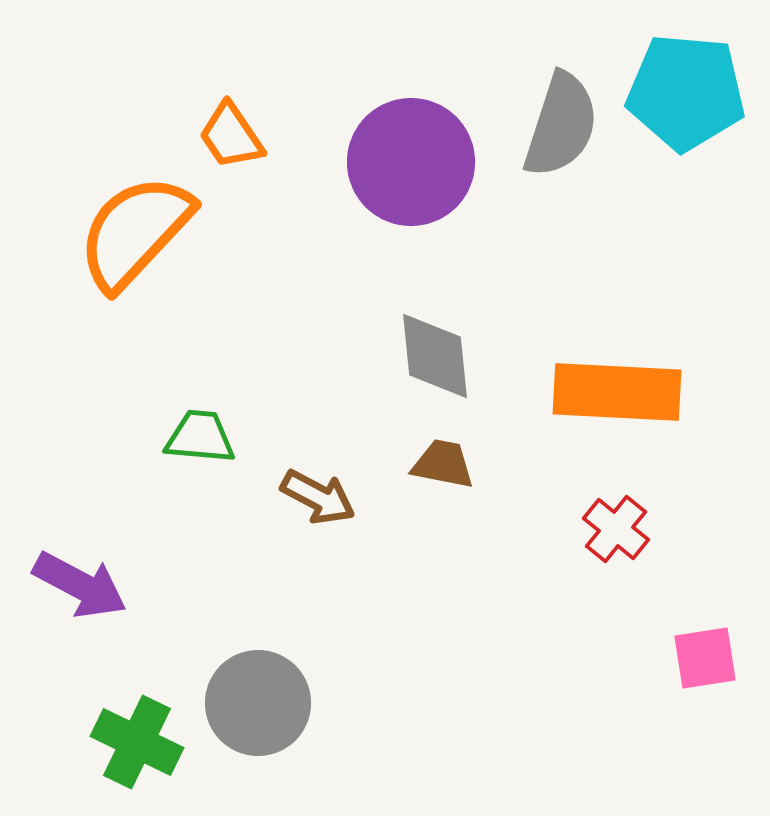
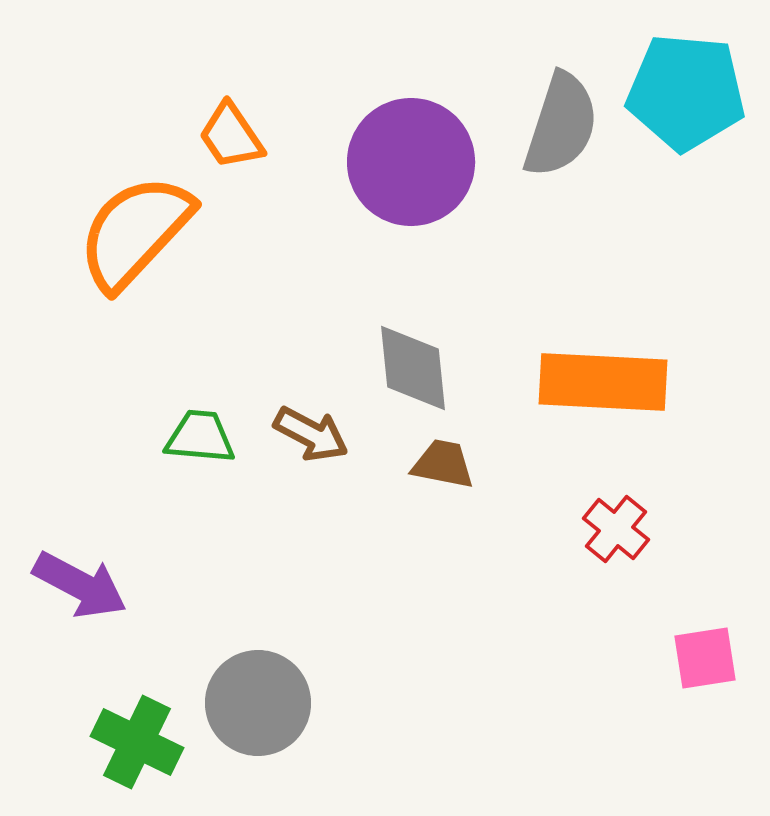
gray diamond: moved 22 px left, 12 px down
orange rectangle: moved 14 px left, 10 px up
brown arrow: moved 7 px left, 63 px up
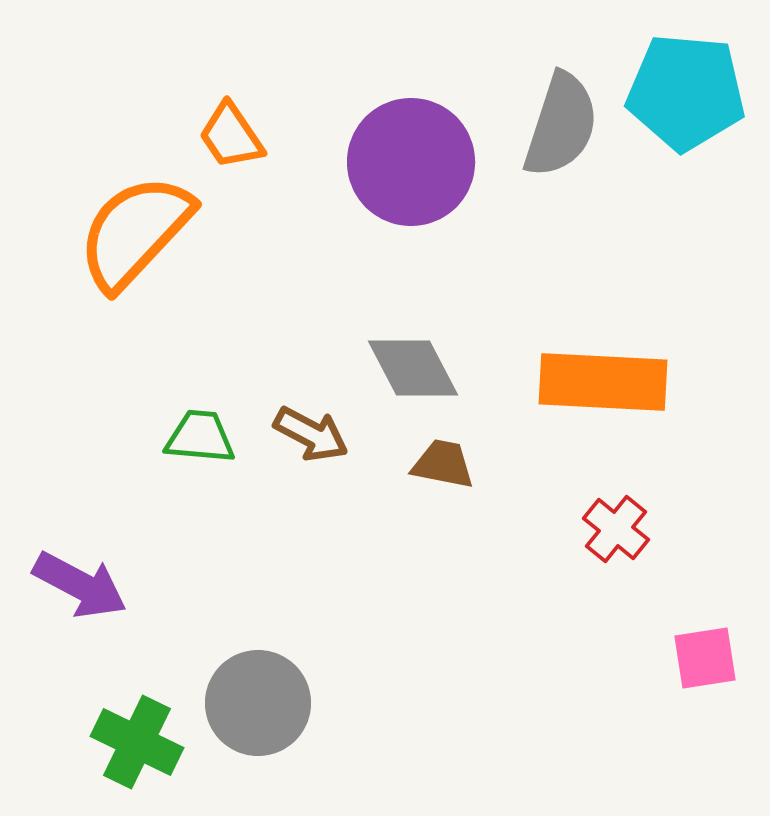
gray diamond: rotated 22 degrees counterclockwise
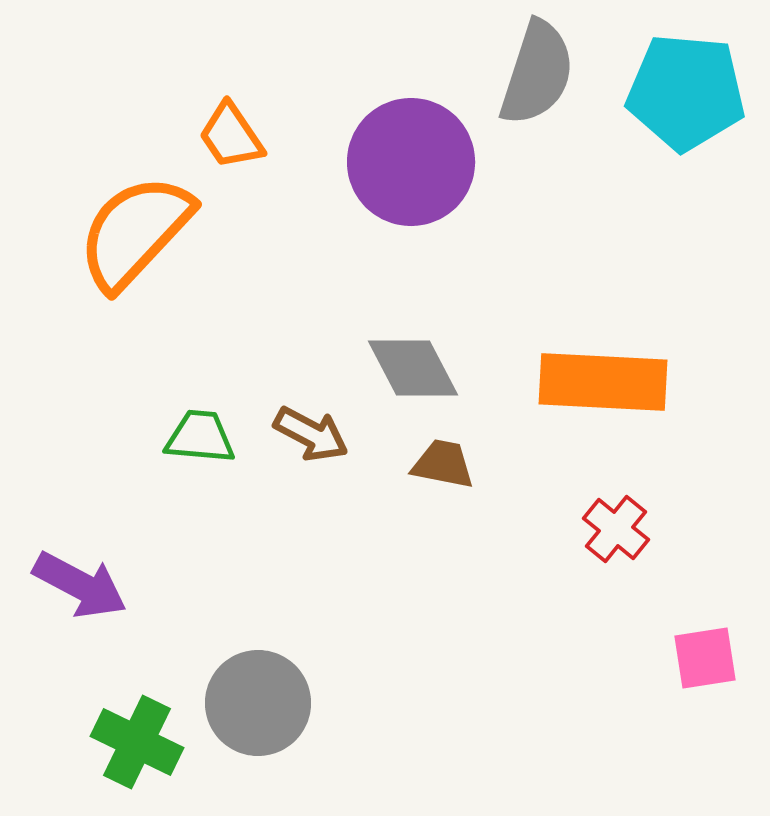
gray semicircle: moved 24 px left, 52 px up
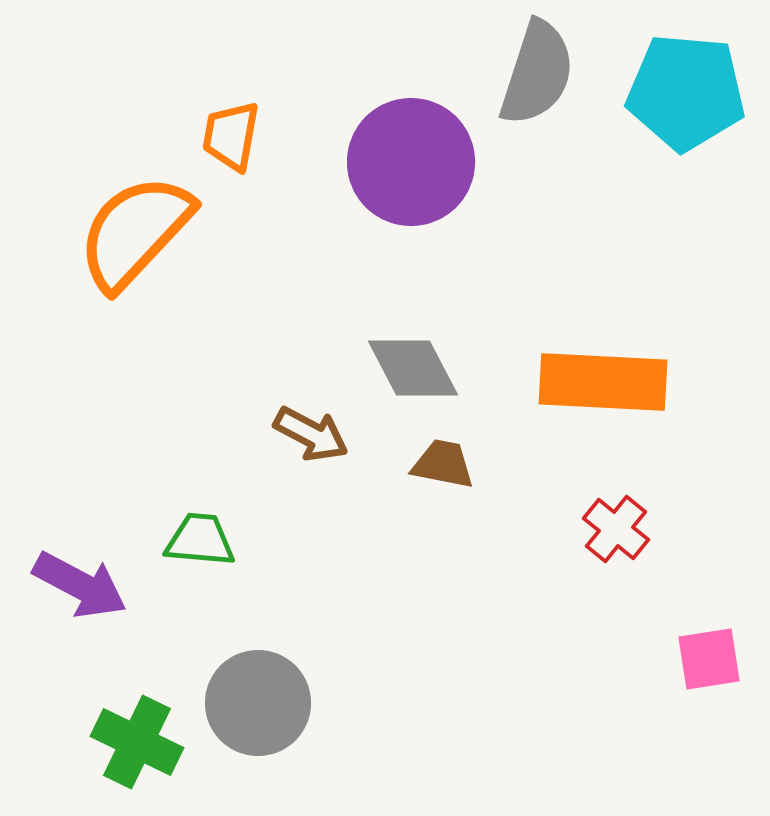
orange trapezoid: rotated 44 degrees clockwise
green trapezoid: moved 103 px down
pink square: moved 4 px right, 1 px down
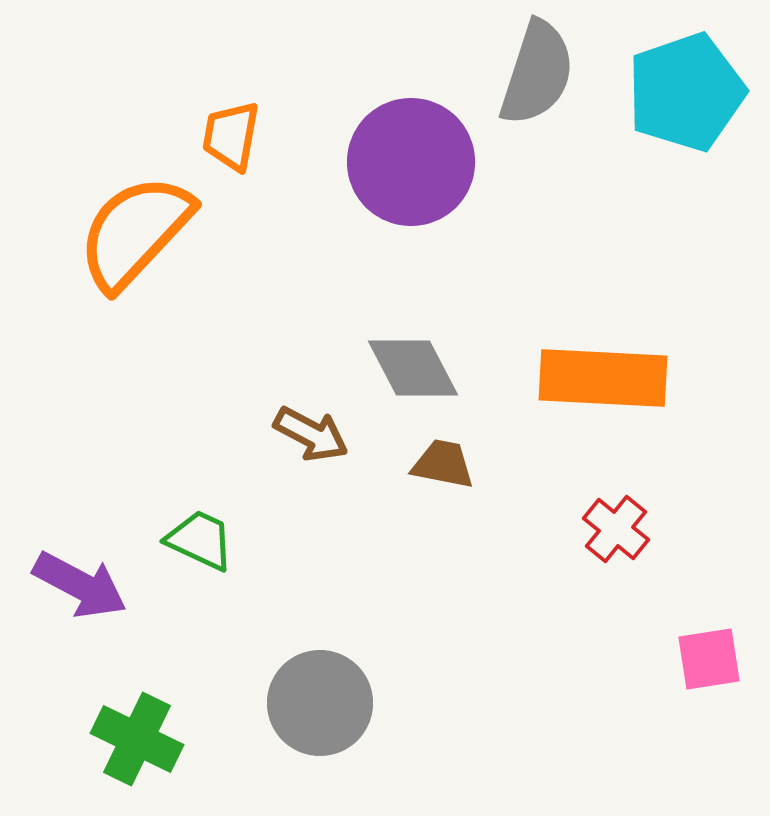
cyan pentagon: rotated 24 degrees counterclockwise
orange rectangle: moved 4 px up
green trapezoid: rotated 20 degrees clockwise
gray circle: moved 62 px right
green cross: moved 3 px up
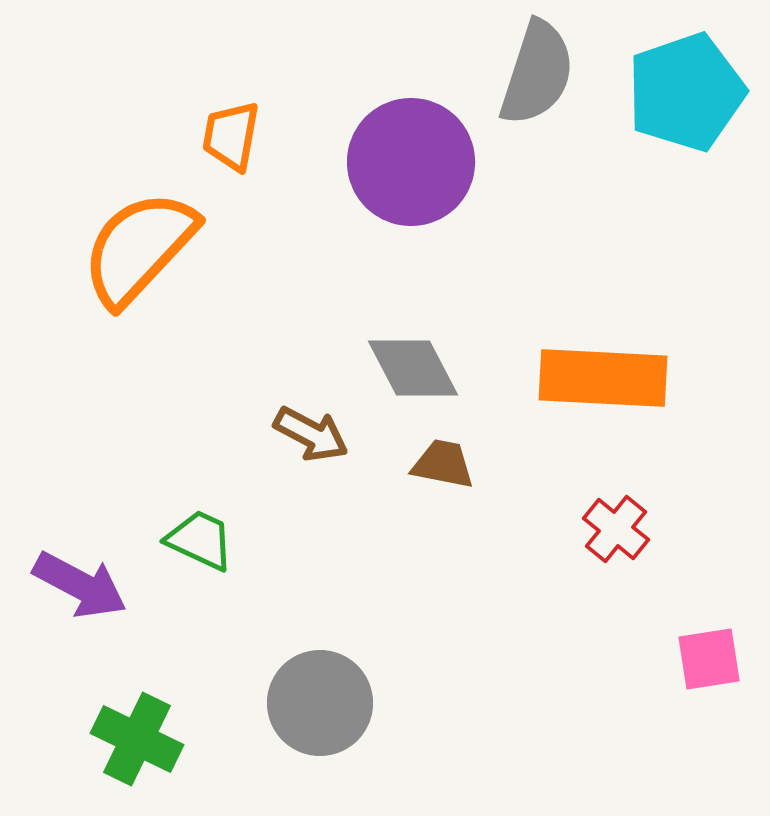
orange semicircle: moved 4 px right, 16 px down
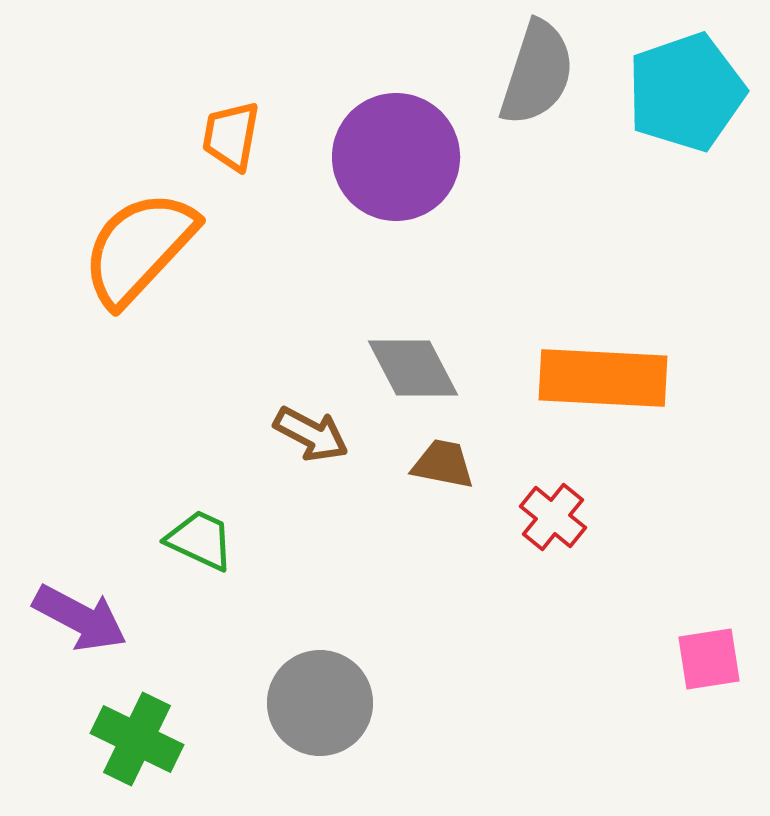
purple circle: moved 15 px left, 5 px up
red cross: moved 63 px left, 12 px up
purple arrow: moved 33 px down
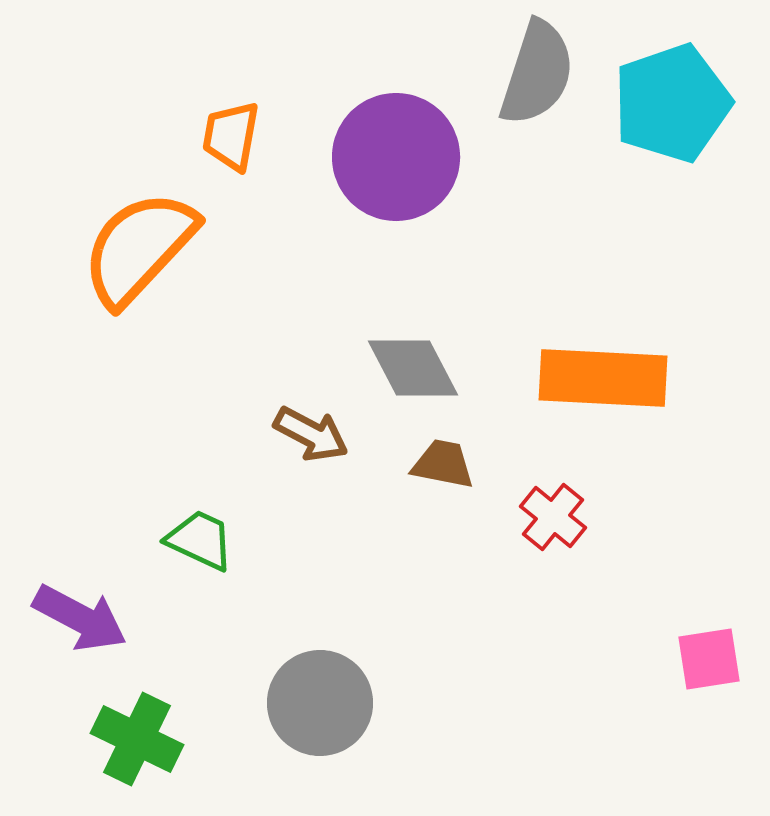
cyan pentagon: moved 14 px left, 11 px down
